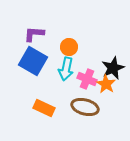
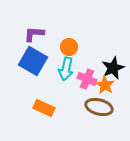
orange star: moved 1 px left, 1 px down
brown ellipse: moved 14 px right
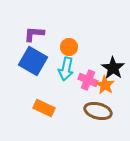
black star: rotated 15 degrees counterclockwise
pink cross: moved 1 px right, 1 px down
brown ellipse: moved 1 px left, 4 px down
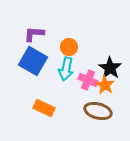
black star: moved 3 px left
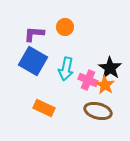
orange circle: moved 4 px left, 20 px up
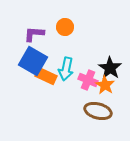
orange rectangle: moved 2 px right, 32 px up
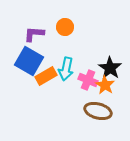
blue square: moved 4 px left
orange rectangle: rotated 55 degrees counterclockwise
